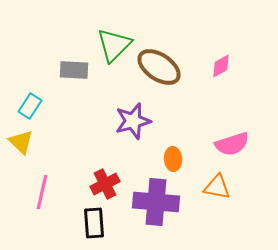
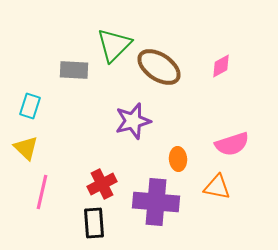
cyan rectangle: rotated 15 degrees counterclockwise
yellow triangle: moved 5 px right, 6 px down
orange ellipse: moved 5 px right
red cross: moved 3 px left
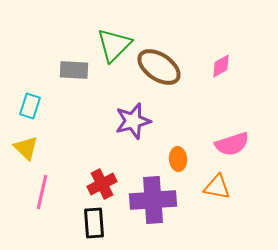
purple cross: moved 3 px left, 2 px up; rotated 9 degrees counterclockwise
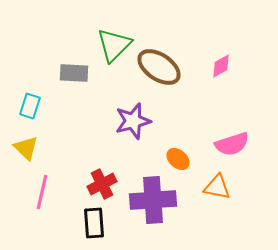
gray rectangle: moved 3 px down
orange ellipse: rotated 45 degrees counterclockwise
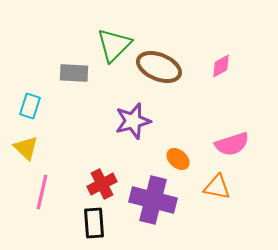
brown ellipse: rotated 12 degrees counterclockwise
purple cross: rotated 18 degrees clockwise
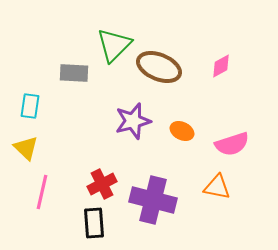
cyan rectangle: rotated 10 degrees counterclockwise
orange ellipse: moved 4 px right, 28 px up; rotated 15 degrees counterclockwise
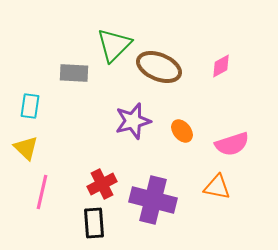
orange ellipse: rotated 25 degrees clockwise
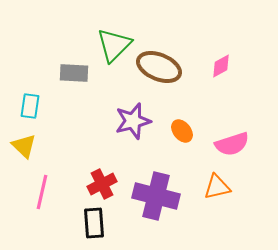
yellow triangle: moved 2 px left, 2 px up
orange triangle: rotated 24 degrees counterclockwise
purple cross: moved 3 px right, 4 px up
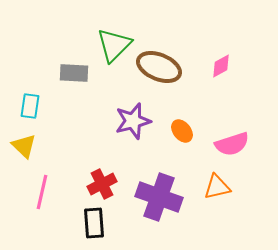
purple cross: moved 3 px right, 1 px down; rotated 6 degrees clockwise
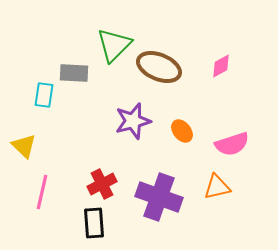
cyan rectangle: moved 14 px right, 11 px up
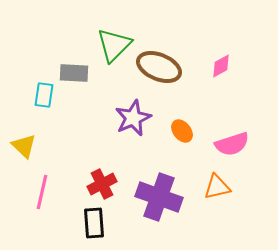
purple star: moved 3 px up; rotated 9 degrees counterclockwise
